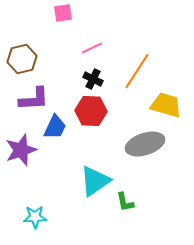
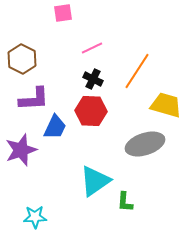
brown hexagon: rotated 20 degrees counterclockwise
green L-shape: rotated 15 degrees clockwise
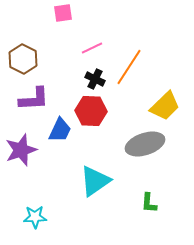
brown hexagon: moved 1 px right
orange line: moved 8 px left, 4 px up
black cross: moved 2 px right
yellow trapezoid: moved 1 px left, 1 px down; rotated 120 degrees clockwise
blue trapezoid: moved 5 px right, 3 px down
green L-shape: moved 24 px right, 1 px down
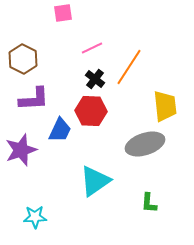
black cross: rotated 12 degrees clockwise
yellow trapezoid: rotated 52 degrees counterclockwise
